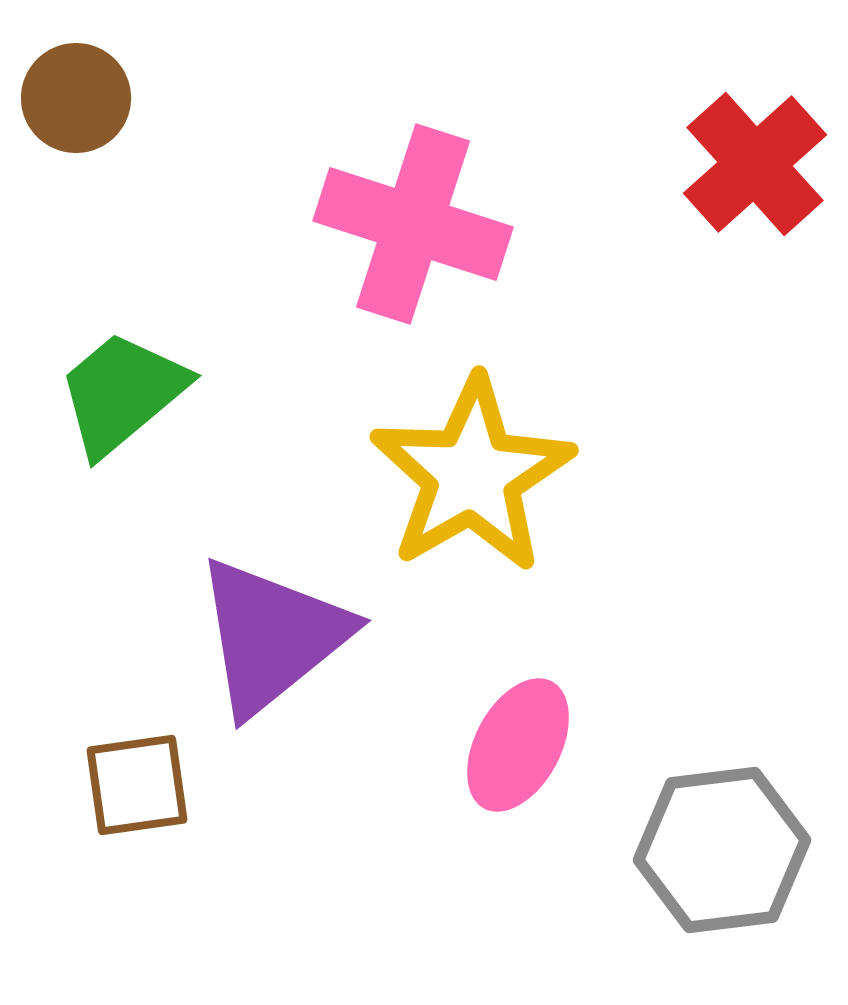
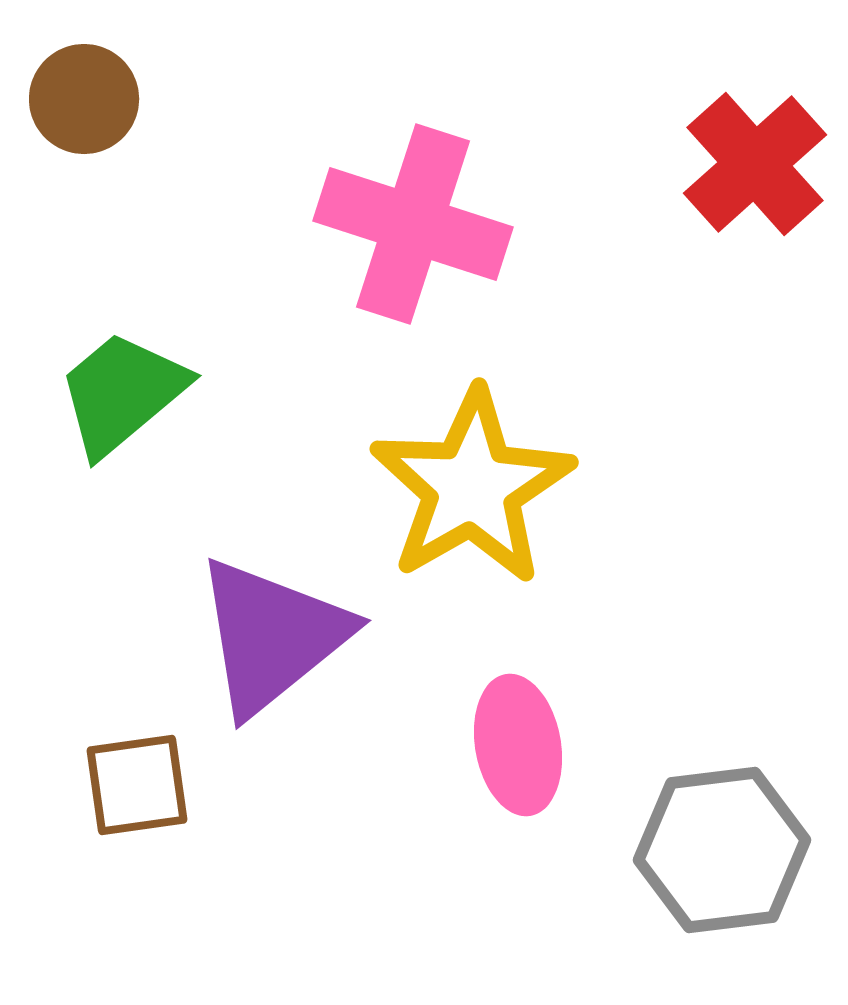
brown circle: moved 8 px right, 1 px down
yellow star: moved 12 px down
pink ellipse: rotated 38 degrees counterclockwise
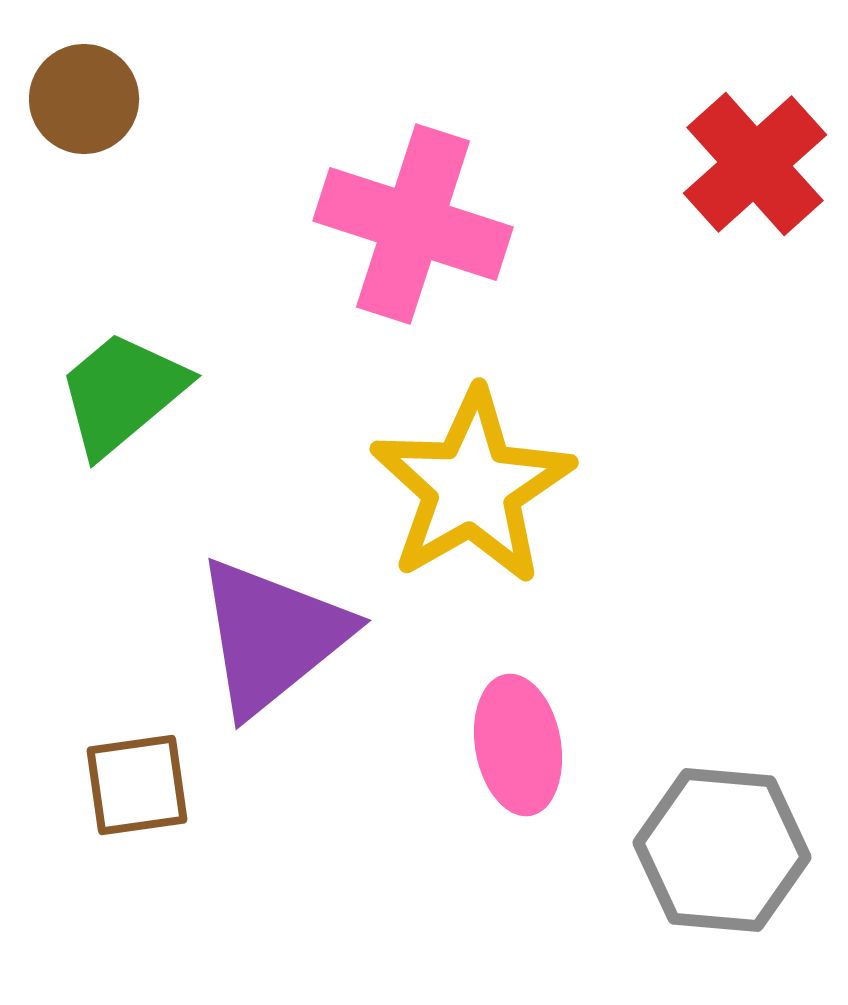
gray hexagon: rotated 12 degrees clockwise
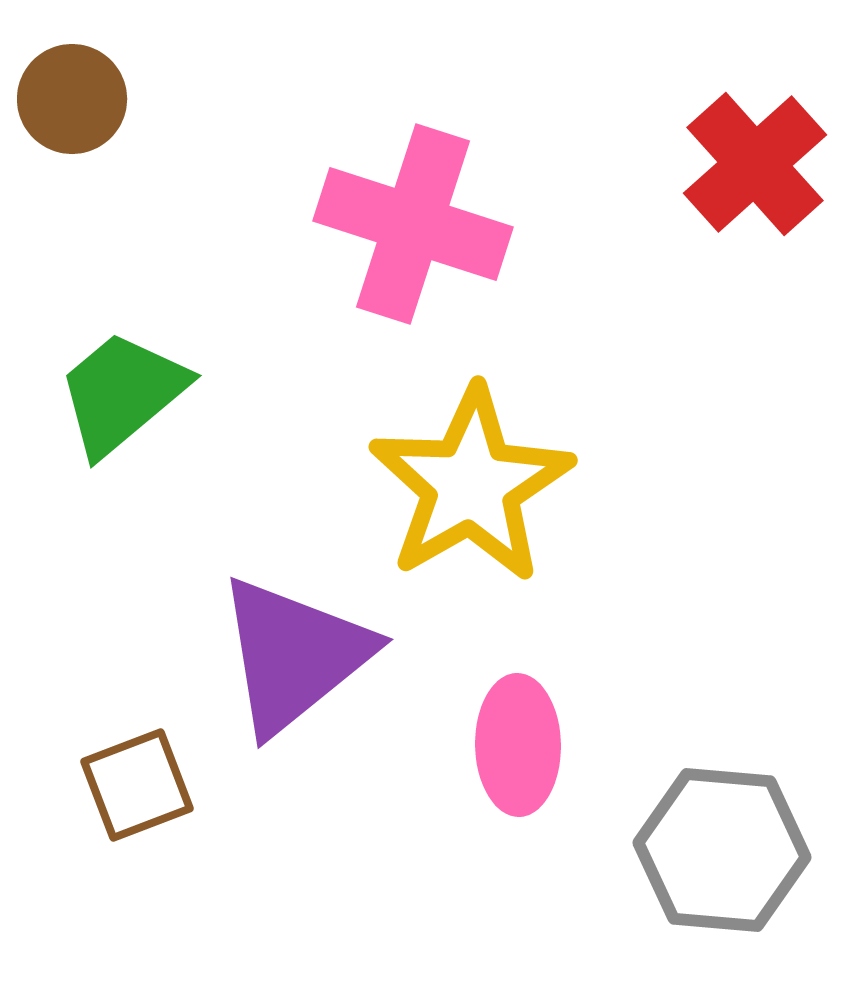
brown circle: moved 12 px left
yellow star: moved 1 px left, 2 px up
purple triangle: moved 22 px right, 19 px down
pink ellipse: rotated 9 degrees clockwise
brown square: rotated 13 degrees counterclockwise
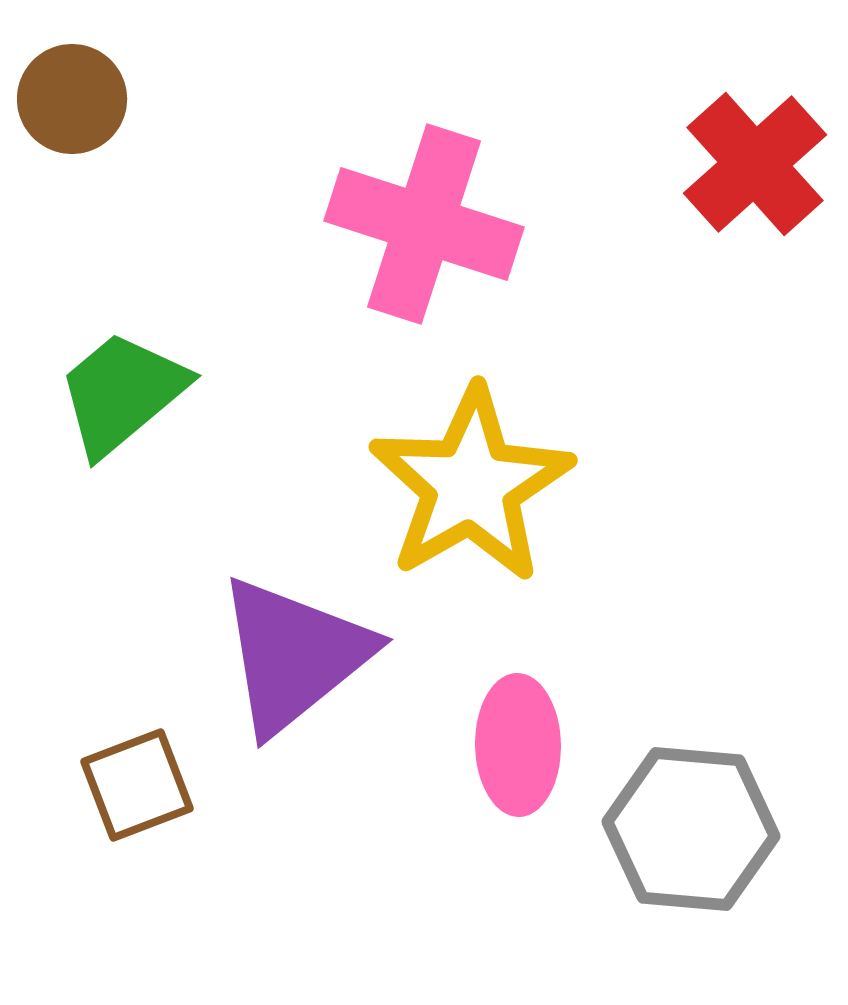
pink cross: moved 11 px right
gray hexagon: moved 31 px left, 21 px up
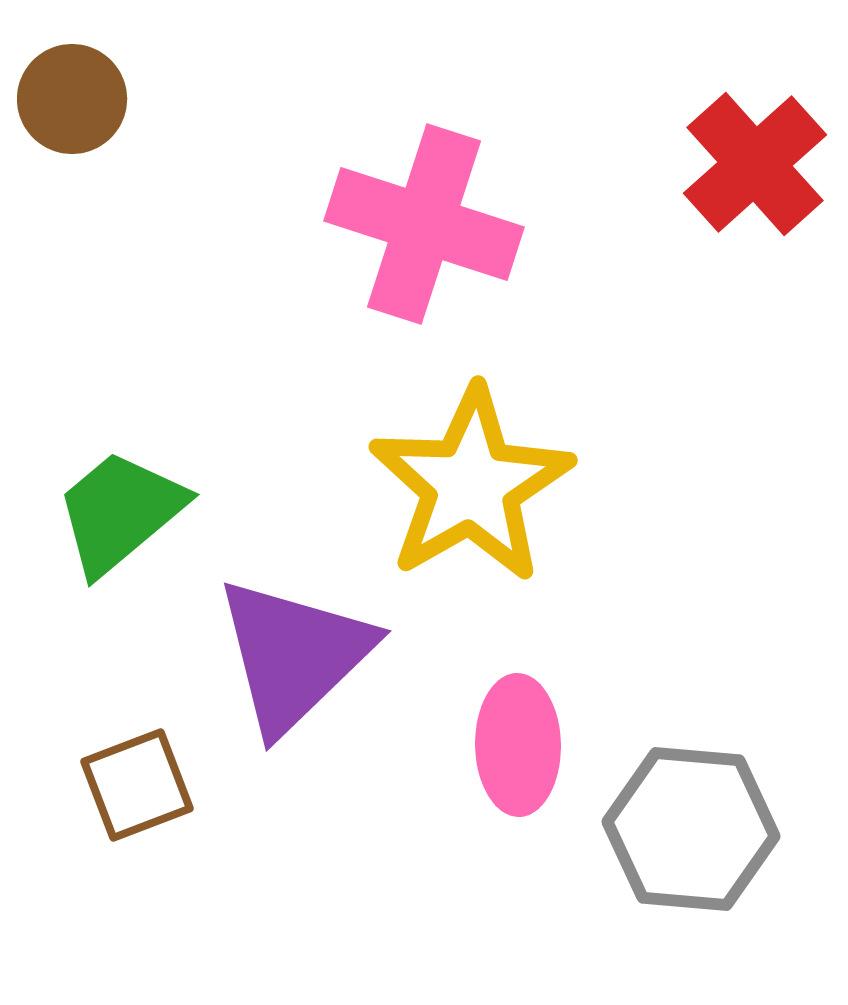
green trapezoid: moved 2 px left, 119 px down
purple triangle: rotated 5 degrees counterclockwise
